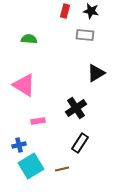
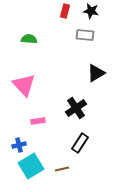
pink triangle: rotated 15 degrees clockwise
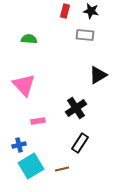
black triangle: moved 2 px right, 2 px down
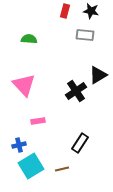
black cross: moved 17 px up
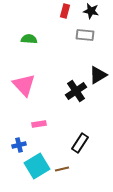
pink rectangle: moved 1 px right, 3 px down
cyan square: moved 6 px right
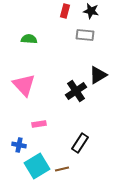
blue cross: rotated 24 degrees clockwise
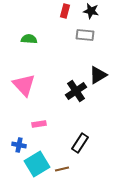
cyan square: moved 2 px up
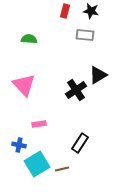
black cross: moved 1 px up
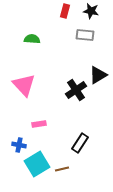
green semicircle: moved 3 px right
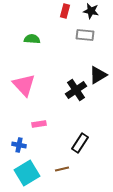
cyan square: moved 10 px left, 9 px down
